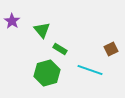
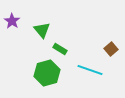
brown square: rotated 16 degrees counterclockwise
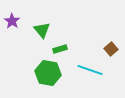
green rectangle: rotated 48 degrees counterclockwise
green hexagon: moved 1 px right; rotated 25 degrees clockwise
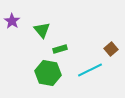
cyan line: rotated 45 degrees counterclockwise
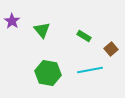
green rectangle: moved 24 px right, 13 px up; rotated 48 degrees clockwise
cyan line: rotated 15 degrees clockwise
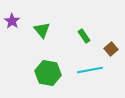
green rectangle: rotated 24 degrees clockwise
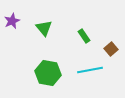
purple star: rotated 14 degrees clockwise
green triangle: moved 2 px right, 2 px up
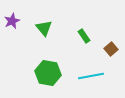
cyan line: moved 1 px right, 6 px down
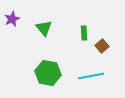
purple star: moved 2 px up
green rectangle: moved 3 px up; rotated 32 degrees clockwise
brown square: moved 9 px left, 3 px up
